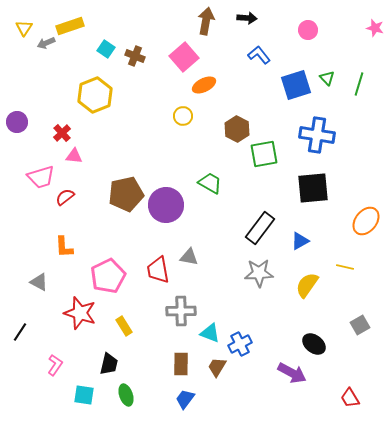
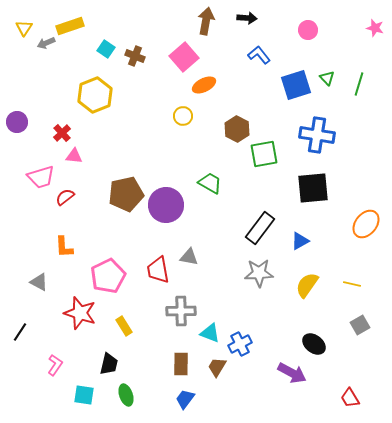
orange ellipse at (366, 221): moved 3 px down
yellow line at (345, 267): moved 7 px right, 17 px down
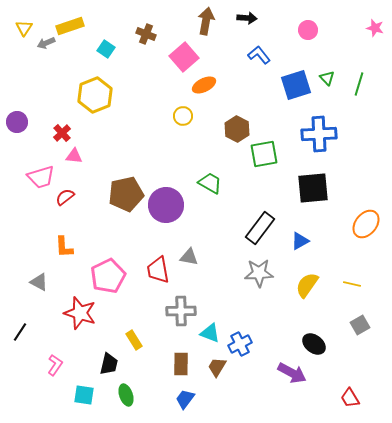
brown cross at (135, 56): moved 11 px right, 22 px up
blue cross at (317, 135): moved 2 px right, 1 px up; rotated 12 degrees counterclockwise
yellow rectangle at (124, 326): moved 10 px right, 14 px down
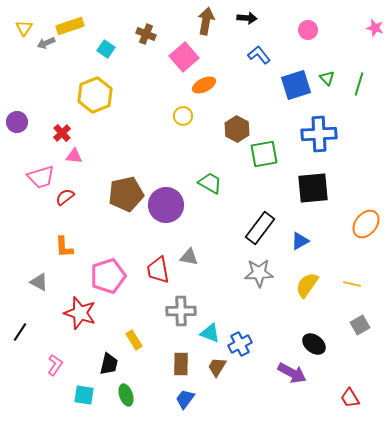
pink pentagon at (108, 276): rotated 8 degrees clockwise
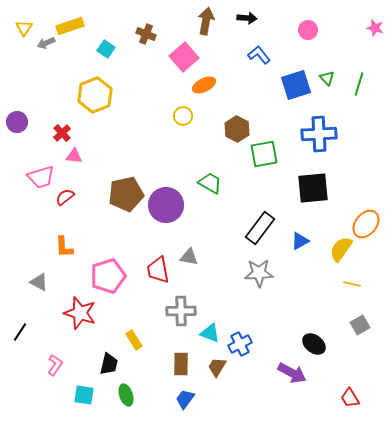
yellow semicircle at (307, 285): moved 34 px right, 36 px up
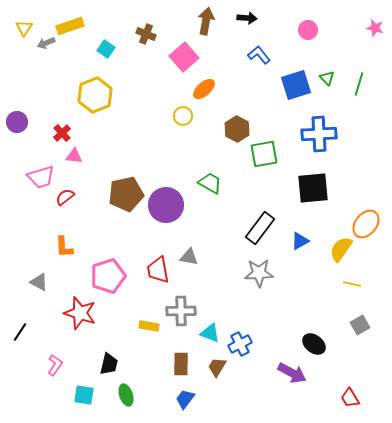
orange ellipse at (204, 85): moved 4 px down; rotated 15 degrees counterclockwise
yellow rectangle at (134, 340): moved 15 px right, 14 px up; rotated 48 degrees counterclockwise
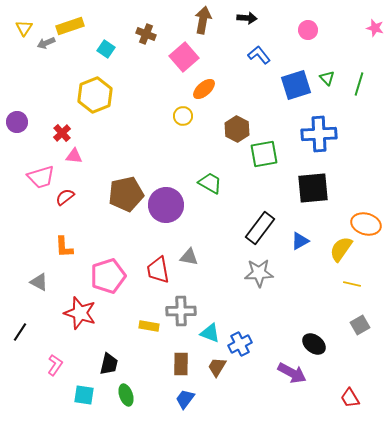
brown arrow at (206, 21): moved 3 px left, 1 px up
orange ellipse at (366, 224): rotated 68 degrees clockwise
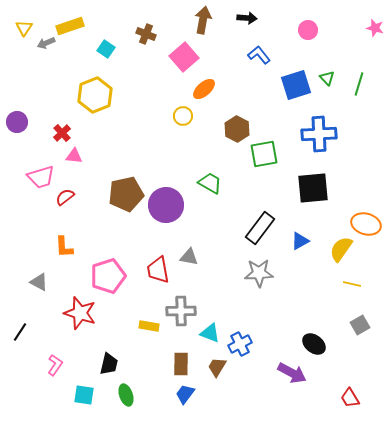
blue trapezoid at (185, 399): moved 5 px up
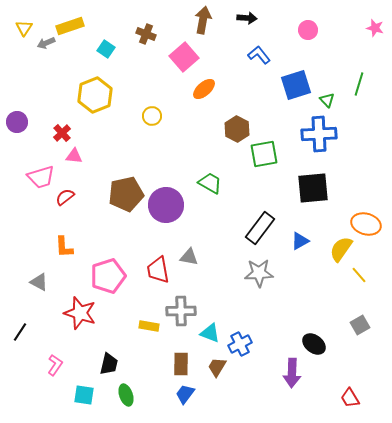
green triangle at (327, 78): moved 22 px down
yellow circle at (183, 116): moved 31 px left
yellow line at (352, 284): moved 7 px right, 9 px up; rotated 36 degrees clockwise
purple arrow at (292, 373): rotated 64 degrees clockwise
